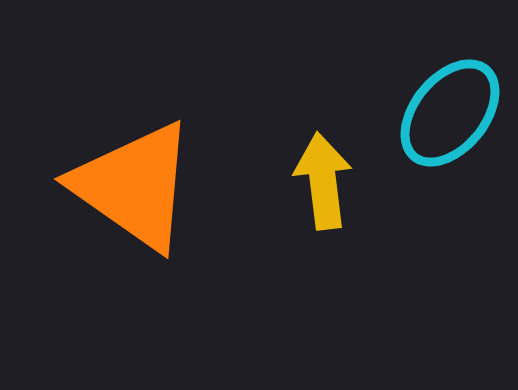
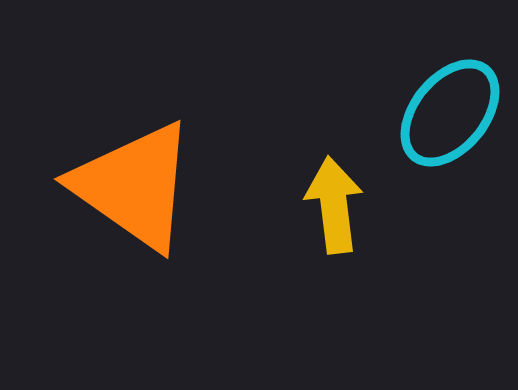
yellow arrow: moved 11 px right, 24 px down
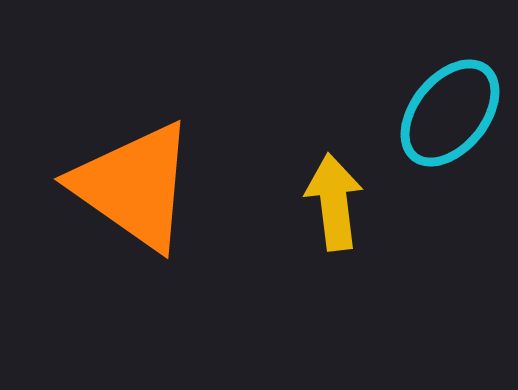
yellow arrow: moved 3 px up
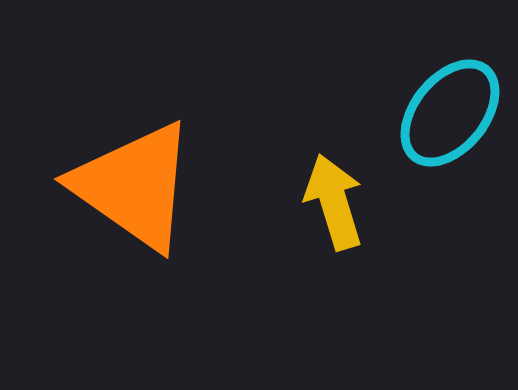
yellow arrow: rotated 10 degrees counterclockwise
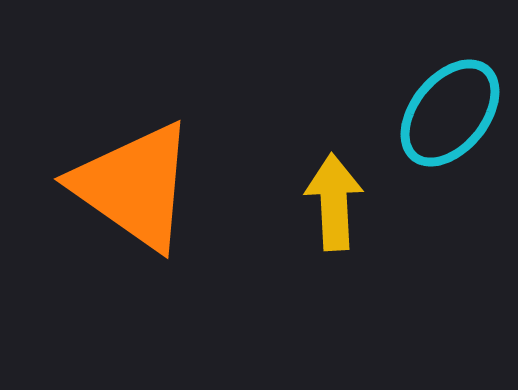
yellow arrow: rotated 14 degrees clockwise
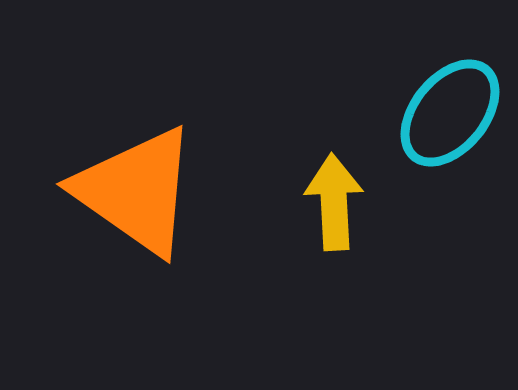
orange triangle: moved 2 px right, 5 px down
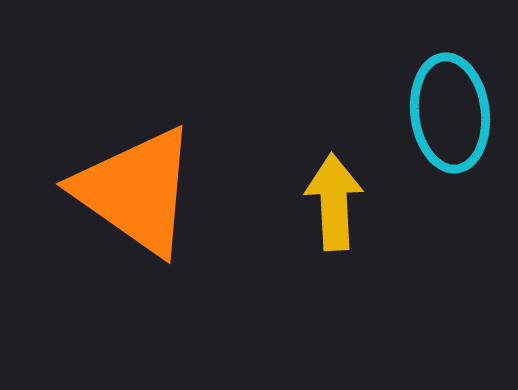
cyan ellipse: rotated 46 degrees counterclockwise
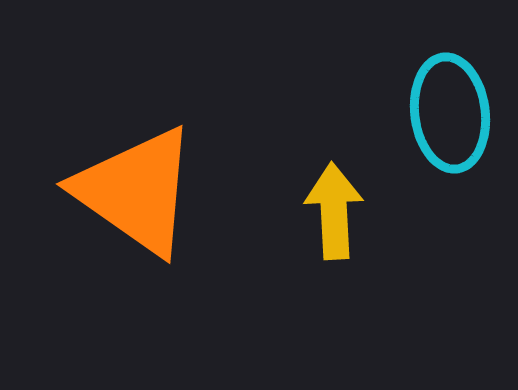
yellow arrow: moved 9 px down
